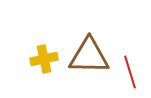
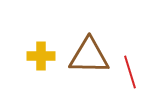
yellow cross: moved 3 px left, 3 px up; rotated 12 degrees clockwise
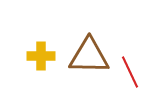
red line: rotated 8 degrees counterclockwise
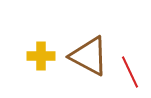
brown triangle: rotated 27 degrees clockwise
